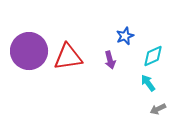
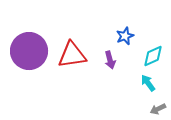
red triangle: moved 4 px right, 2 px up
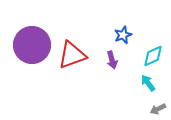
blue star: moved 2 px left, 1 px up
purple circle: moved 3 px right, 6 px up
red triangle: rotated 12 degrees counterclockwise
purple arrow: moved 2 px right
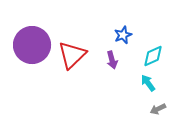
red triangle: rotated 24 degrees counterclockwise
